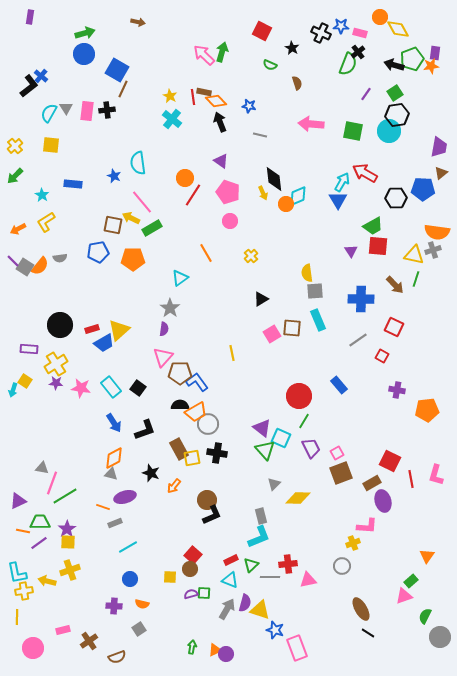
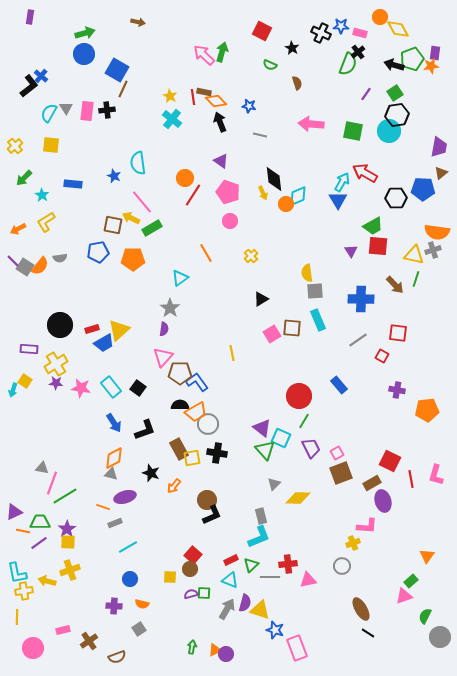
green arrow at (15, 176): moved 9 px right, 2 px down
red square at (394, 327): moved 4 px right, 6 px down; rotated 18 degrees counterclockwise
purple triangle at (18, 501): moved 4 px left, 11 px down
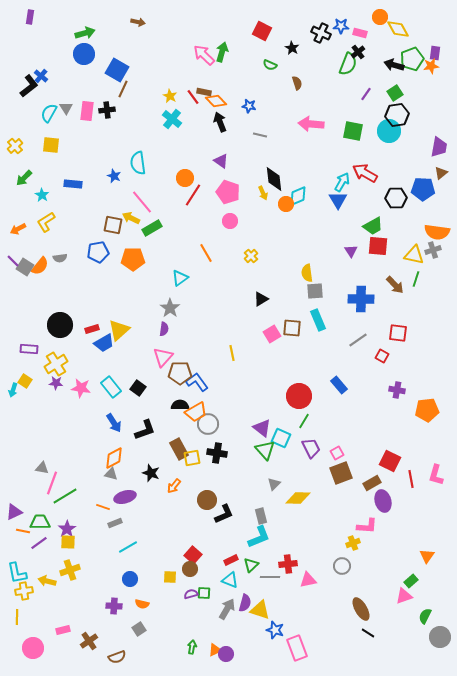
red line at (193, 97): rotated 28 degrees counterclockwise
black L-shape at (212, 515): moved 12 px right, 1 px up
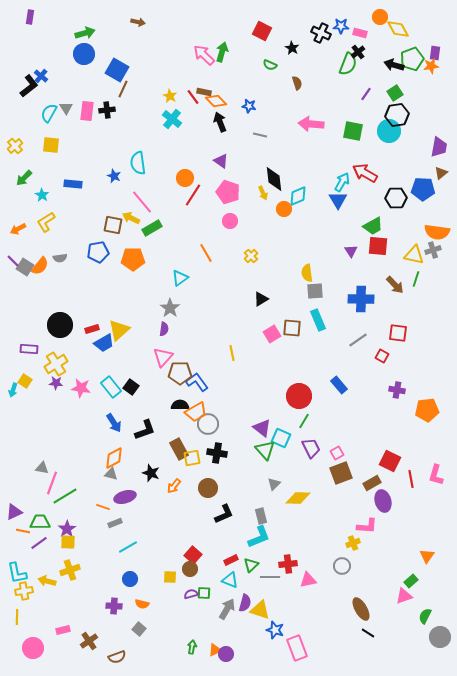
orange circle at (286, 204): moved 2 px left, 5 px down
black square at (138, 388): moved 7 px left, 1 px up
brown circle at (207, 500): moved 1 px right, 12 px up
gray square at (139, 629): rotated 16 degrees counterclockwise
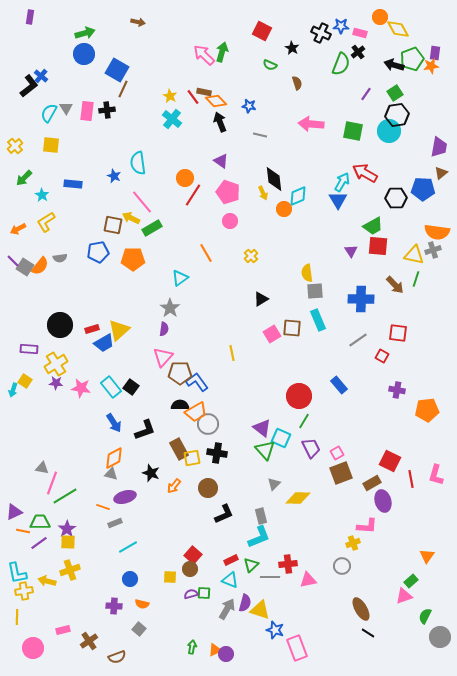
green semicircle at (348, 64): moved 7 px left
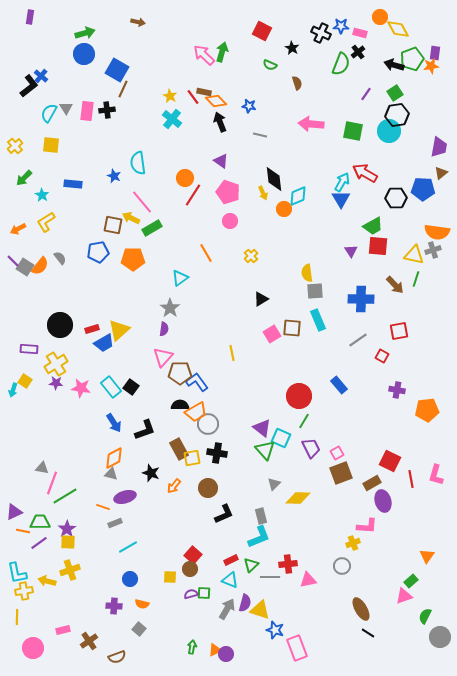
blue triangle at (338, 200): moved 3 px right, 1 px up
gray semicircle at (60, 258): rotated 120 degrees counterclockwise
red square at (398, 333): moved 1 px right, 2 px up; rotated 18 degrees counterclockwise
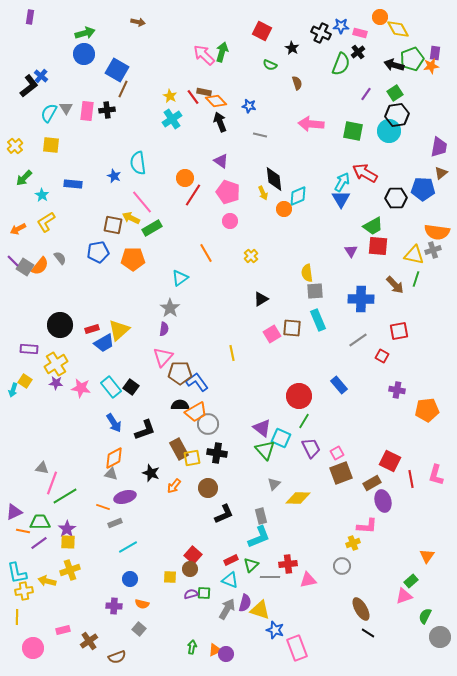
cyan cross at (172, 119): rotated 18 degrees clockwise
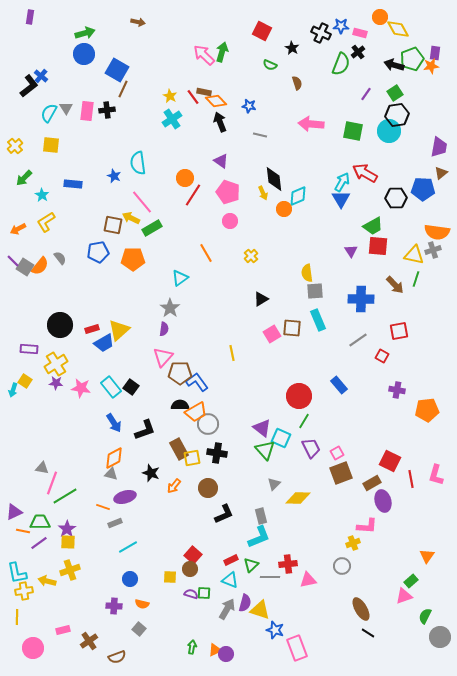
purple semicircle at (191, 594): rotated 32 degrees clockwise
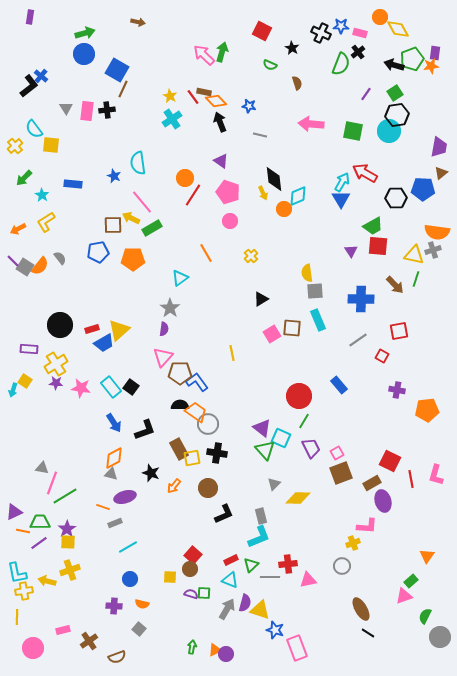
cyan semicircle at (49, 113): moved 15 px left, 16 px down; rotated 66 degrees counterclockwise
brown square at (113, 225): rotated 12 degrees counterclockwise
orange trapezoid at (196, 412): rotated 115 degrees counterclockwise
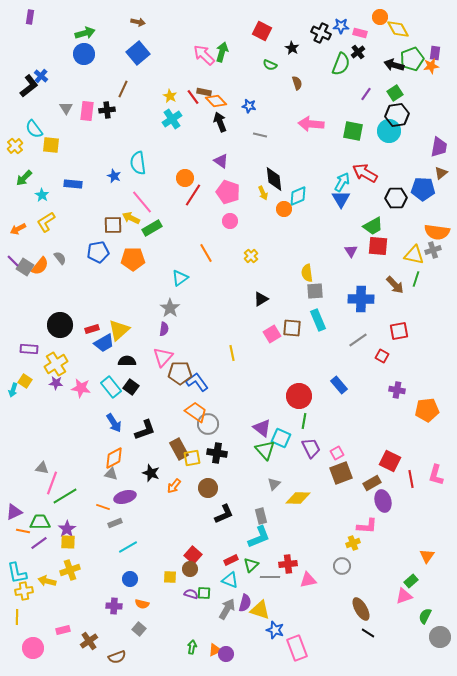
blue square at (117, 70): moved 21 px right, 17 px up; rotated 20 degrees clockwise
black semicircle at (180, 405): moved 53 px left, 44 px up
green line at (304, 421): rotated 21 degrees counterclockwise
